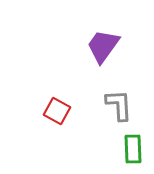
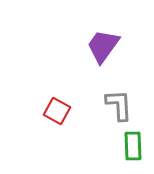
green rectangle: moved 3 px up
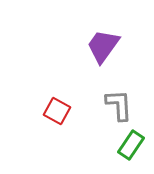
green rectangle: moved 2 px left, 1 px up; rotated 36 degrees clockwise
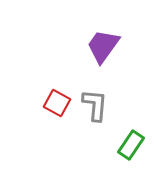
gray L-shape: moved 24 px left; rotated 8 degrees clockwise
red square: moved 8 px up
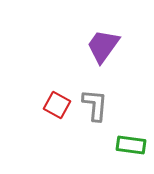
red square: moved 2 px down
green rectangle: rotated 64 degrees clockwise
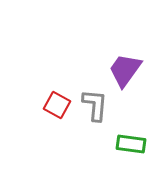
purple trapezoid: moved 22 px right, 24 px down
green rectangle: moved 1 px up
